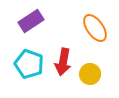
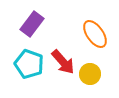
purple rectangle: moved 1 px right, 3 px down; rotated 20 degrees counterclockwise
orange ellipse: moved 6 px down
red arrow: rotated 52 degrees counterclockwise
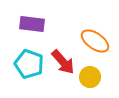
purple rectangle: rotated 60 degrees clockwise
orange ellipse: moved 7 px down; rotated 20 degrees counterclockwise
yellow circle: moved 3 px down
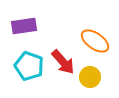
purple rectangle: moved 8 px left, 2 px down; rotated 15 degrees counterclockwise
cyan pentagon: moved 2 px down
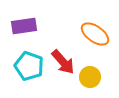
orange ellipse: moved 7 px up
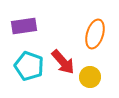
orange ellipse: rotated 72 degrees clockwise
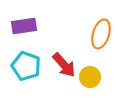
orange ellipse: moved 6 px right
red arrow: moved 1 px right, 3 px down
cyan pentagon: moved 3 px left
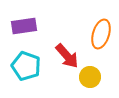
red arrow: moved 3 px right, 9 px up
